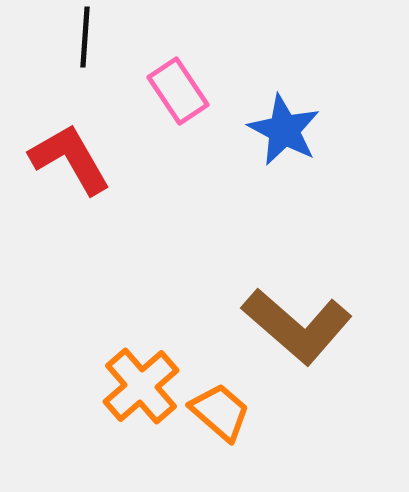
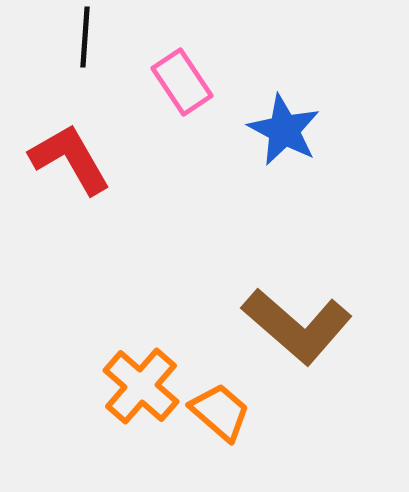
pink rectangle: moved 4 px right, 9 px up
orange cross: rotated 8 degrees counterclockwise
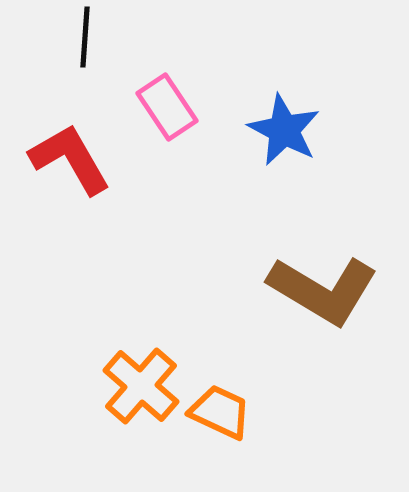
pink rectangle: moved 15 px left, 25 px down
brown L-shape: moved 26 px right, 36 px up; rotated 10 degrees counterclockwise
orange trapezoid: rotated 16 degrees counterclockwise
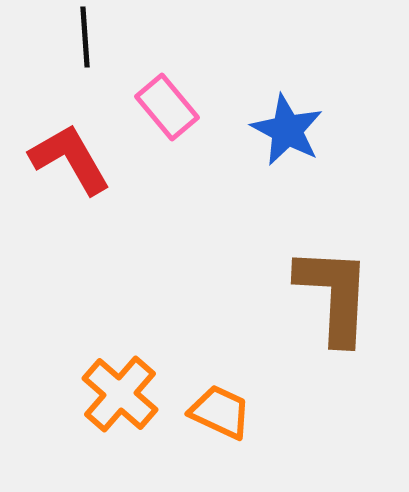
black line: rotated 8 degrees counterclockwise
pink rectangle: rotated 6 degrees counterclockwise
blue star: moved 3 px right
brown L-shape: moved 11 px right, 5 px down; rotated 118 degrees counterclockwise
orange cross: moved 21 px left, 8 px down
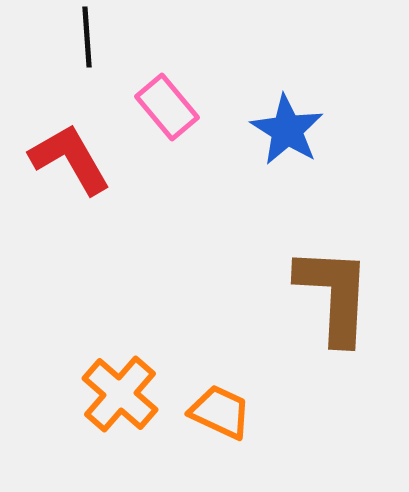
black line: moved 2 px right
blue star: rotated 4 degrees clockwise
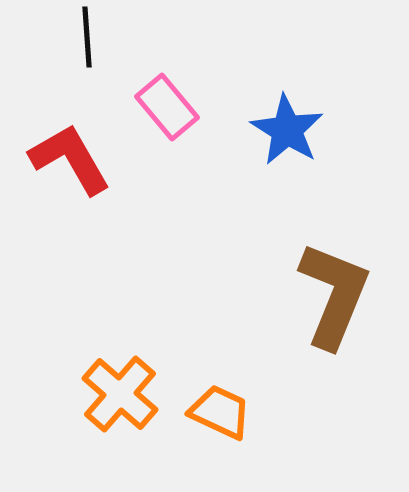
brown L-shape: rotated 19 degrees clockwise
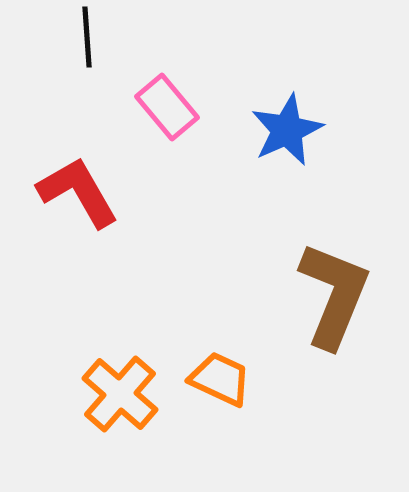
blue star: rotated 16 degrees clockwise
red L-shape: moved 8 px right, 33 px down
orange trapezoid: moved 33 px up
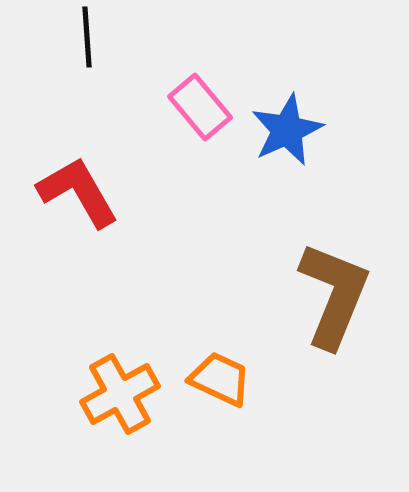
pink rectangle: moved 33 px right
orange cross: rotated 20 degrees clockwise
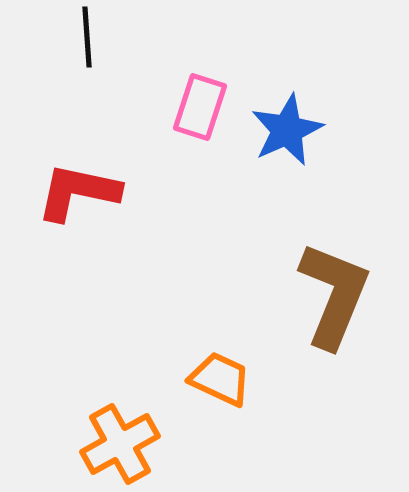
pink rectangle: rotated 58 degrees clockwise
red L-shape: rotated 48 degrees counterclockwise
orange cross: moved 50 px down
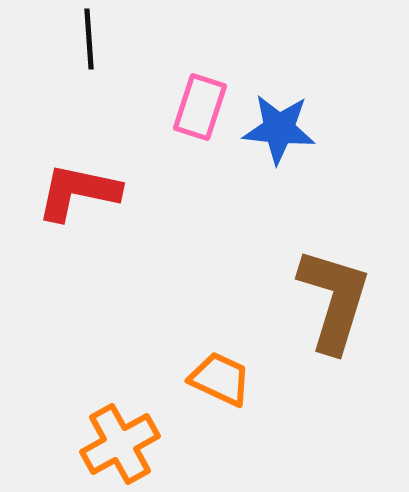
black line: moved 2 px right, 2 px down
blue star: moved 8 px left, 1 px up; rotated 30 degrees clockwise
brown L-shape: moved 5 px down; rotated 5 degrees counterclockwise
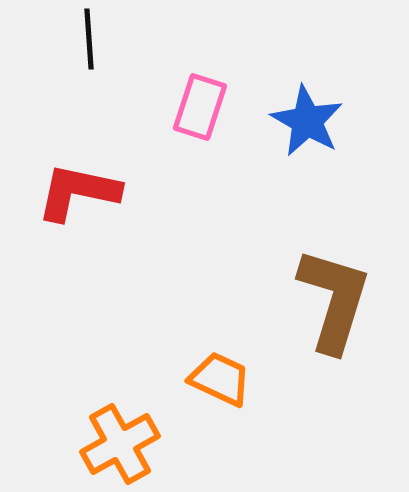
blue star: moved 28 px right, 8 px up; rotated 24 degrees clockwise
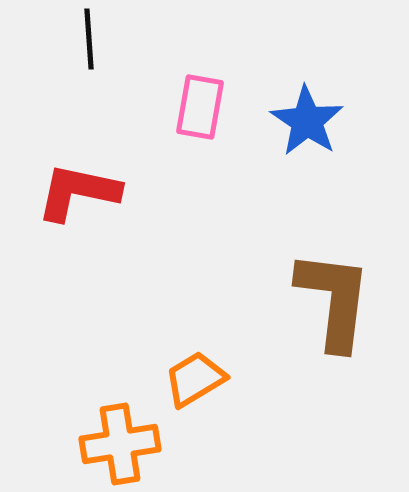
pink rectangle: rotated 8 degrees counterclockwise
blue star: rotated 4 degrees clockwise
brown L-shape: rotated 10 degrees counterclockwise
orange trapezoid: moved 25 px left; rotated 56 degrees counterclockwise
orange cross: rotated 20 degrees clockwise
